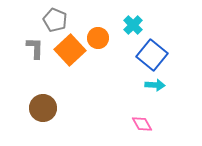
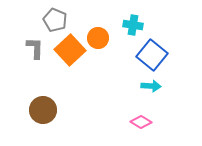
cyan cross: rotated 36 degrees counterclockwise
cyan arrow: moved 4 px left, 1 px down
brown circle: moved 2 px down
pink diamond: moved 1 px left, 2 px up; rotated 30 degrees counterclockwise
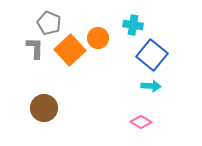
gray pentagon: moved 6 px left, 3 px down
brown circle: moved 1 px right, 2 px up
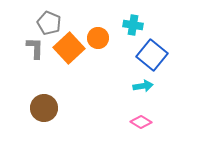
orange square: moved 1 px left, 2 px up
cyan arrow: moved 8 px left; rotated 12 degrees counterclockwise
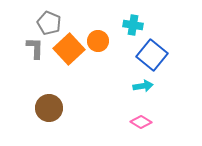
orange circle: moved 3 px down
orange square: moved 1 px down
brown circle: moved 5 px right
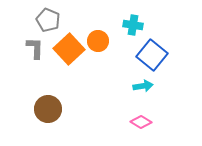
gray pentagon: moved 1 px left, 3 px up
brown circle: moved 1 px left, 1 px down
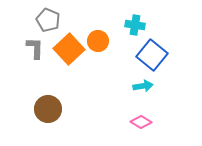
cyan cross: moved 2 px right
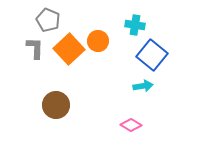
brown circle: moved 8 px right, 4 px up
pink diamond: moved 10 px left, 3 px down
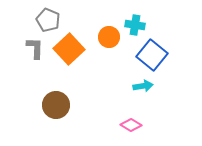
orange circle: moved 11 px right, 4 px up
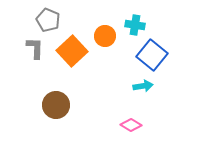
orange circle: moved 4 px left, 1 px up
orange square: moved 3 px right, 2 px down
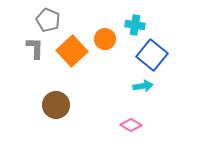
orange circle: moved 3 px down
